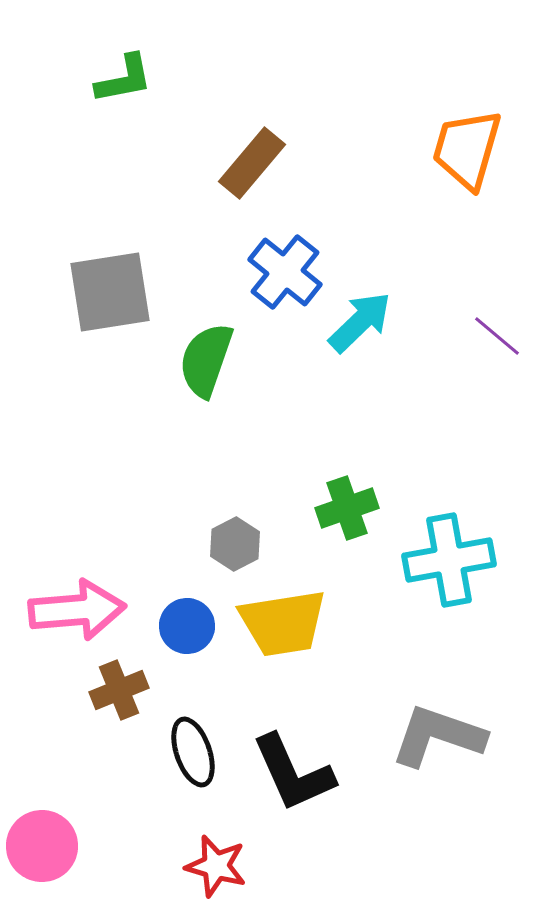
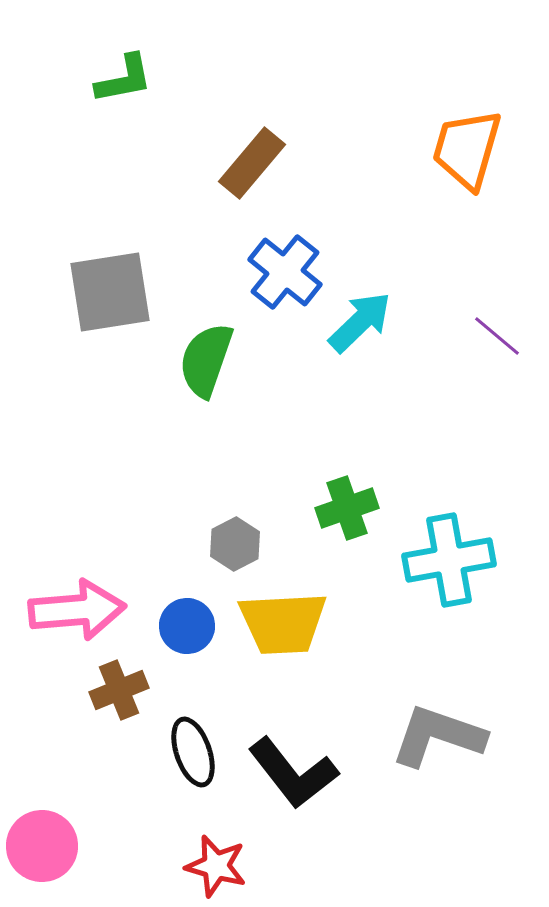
yellow trapezoid: rotated 6 degrees clockwise
black L-shape: rotated 14 degrees counterclockwise
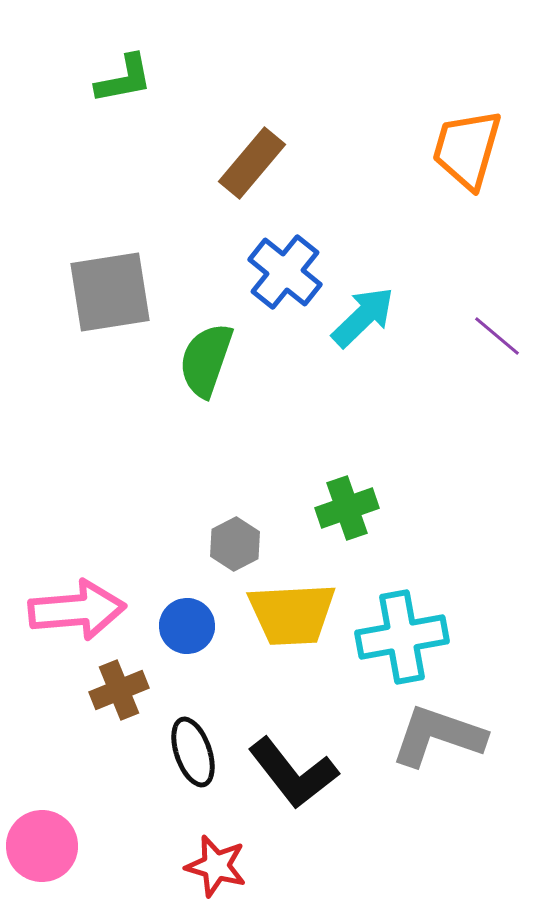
cyan arrow: moved 3 px right, 5 px up
cyan cross: moved 47 px left, 77 px down
yellow trapezoid: moved 9 px right, 9 px up
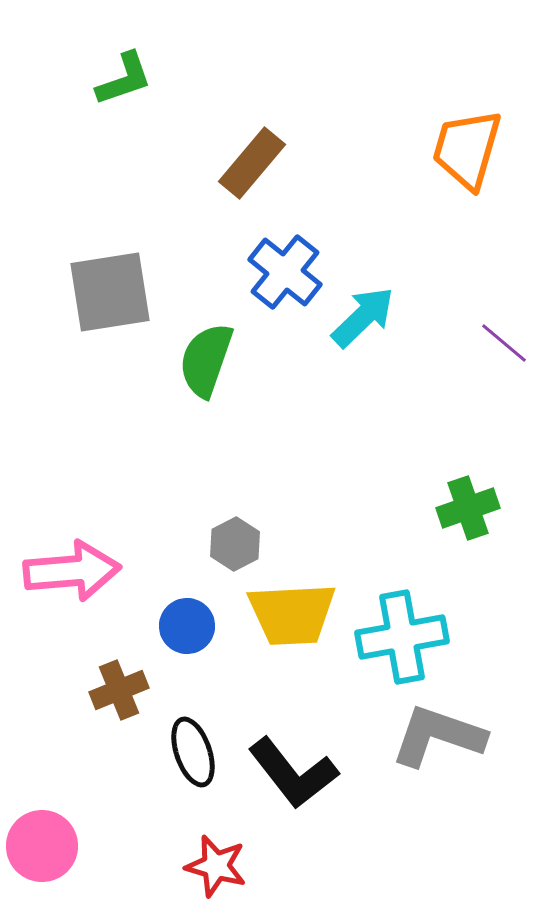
green L-shape: rotated 8 degrees counterclockwise
purple line: moved 7 px right, 7 px down
green cross: moved 121 px right
pink arrow: moved 5 px left, 39 px up
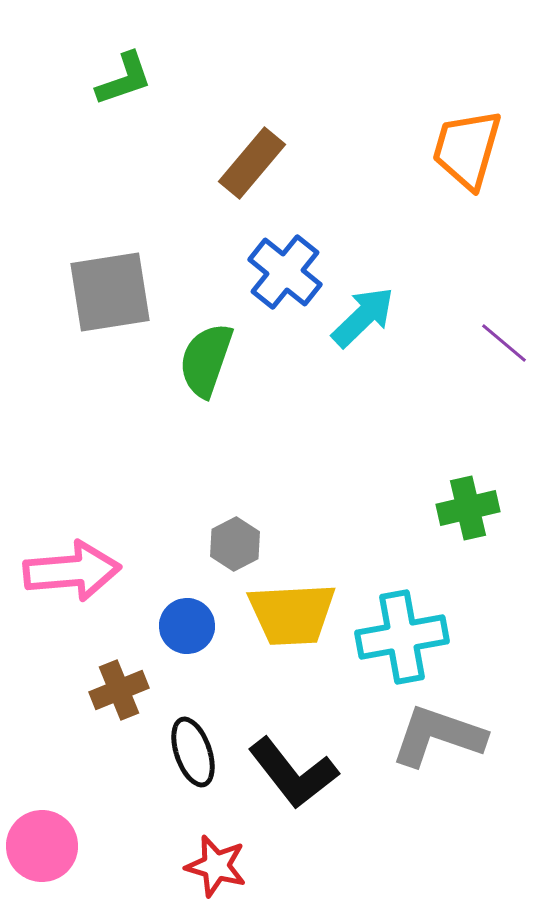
green cross: rotated 6 degrees clockwise
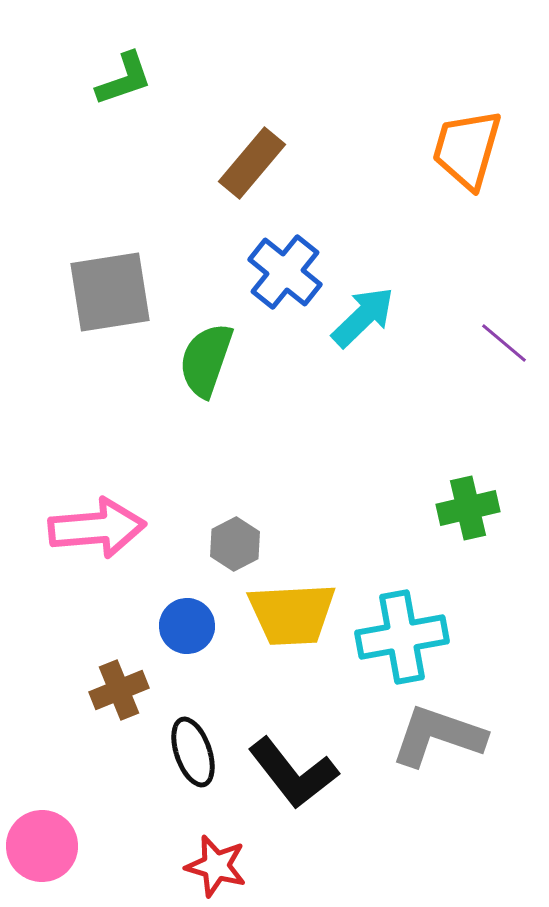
pink arrow: moved 25 px right, 43 px up
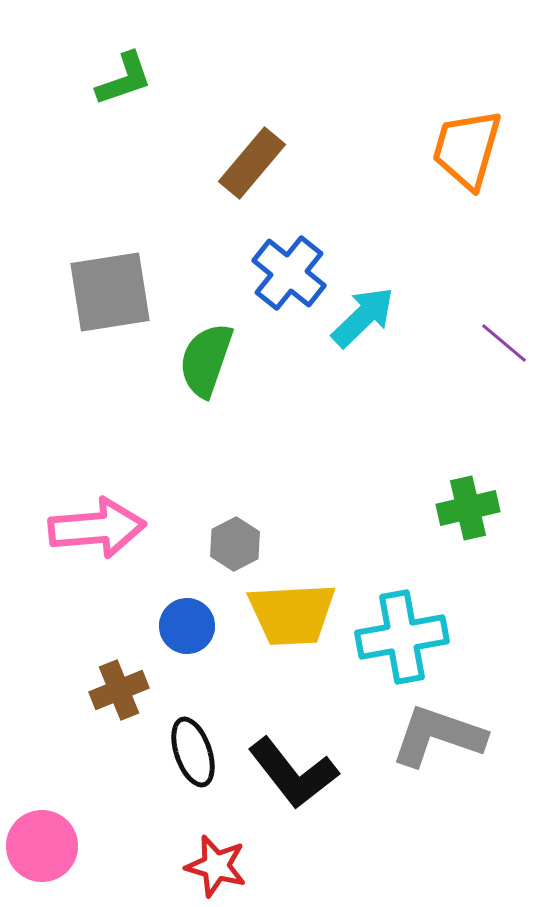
blue cross: moved 4 px right, 1 px down
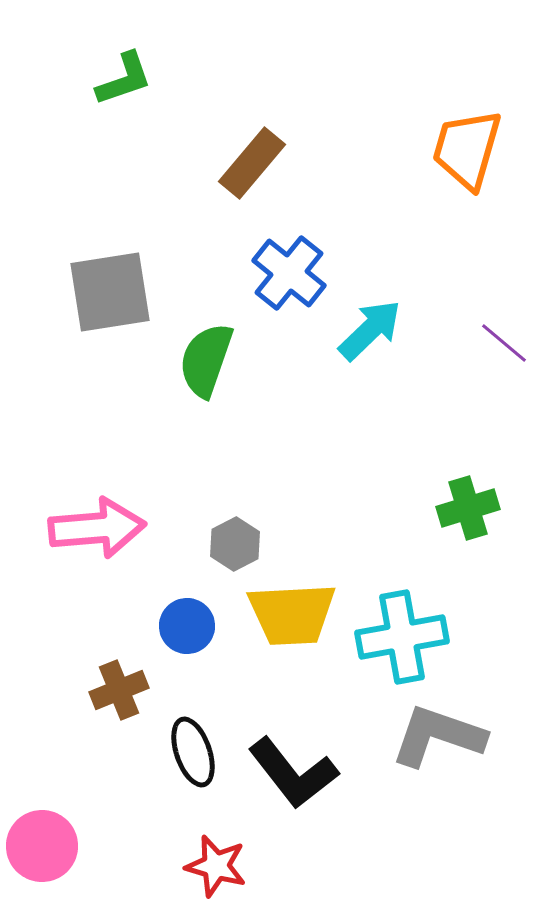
cyan arrow: moved 7 px right, 13 px down
green cross: rotated 4 degrees counterclockwise
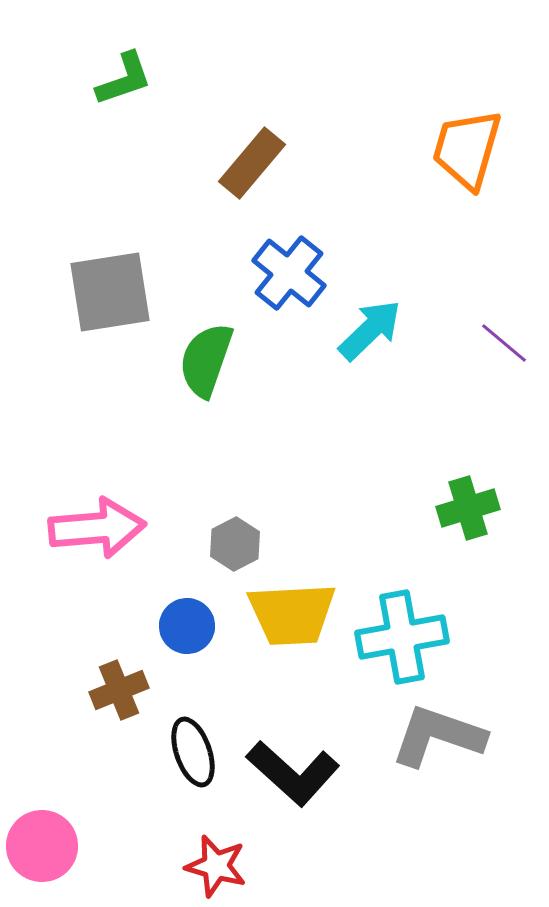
black L-shape: rotated 10 degrees counterclockwise
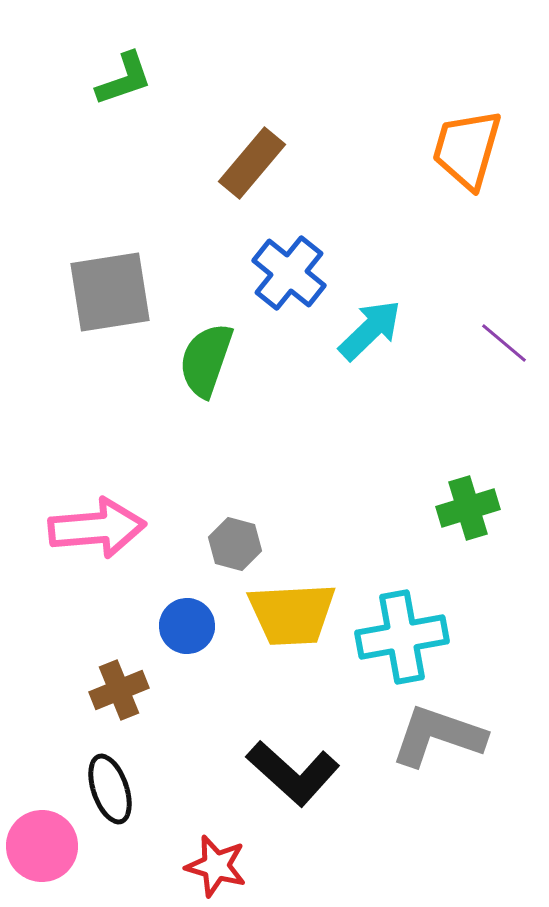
gray hexagon: rotated 18 degrees counterclockwise
black ellipse: moved 83 px left, 37 px down
